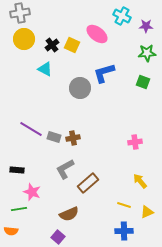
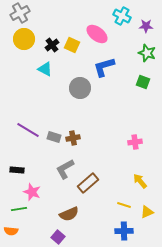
gray cross: rotated 18 degrees counterclockwise
green star: rotated 24 degrees clockwise
blue L-shape: moved 6 px up
purple line: moved 3 px left, 1 px down
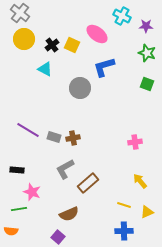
gray cross: rotated 24 degrees counterclockwise
green square: moved 4 px right, 2 px down
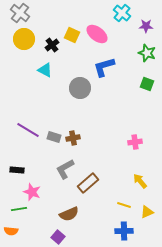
cyan cross: moved 3 px up; rotated 12 degrees clockwise
yellow square: moved 10 px up
cyan triangle: moved 1 px down
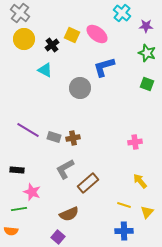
yellow triangle: rotated 24 degrees counterclockwise
